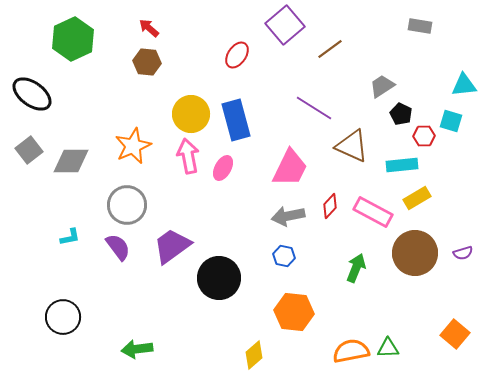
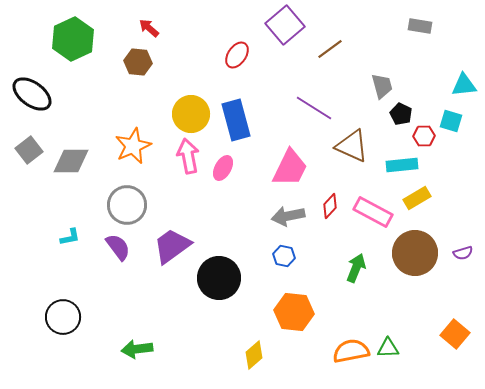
brown hexagon at (147, 62): moved 9 px left
gray trapezoid at (382, 86): rotated 108 degrees clockwise
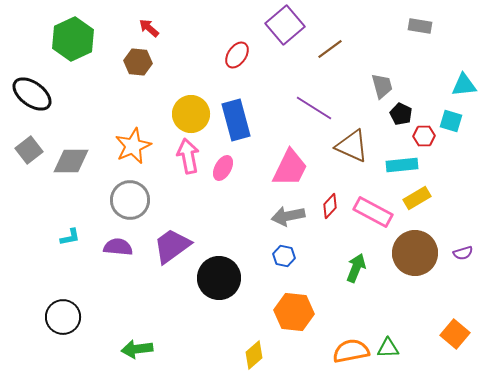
gray circle at (127, 205): moved 3 px right, 5 px up
purple semicircle at (118, 247): rotated 48 degrees counterclockwise
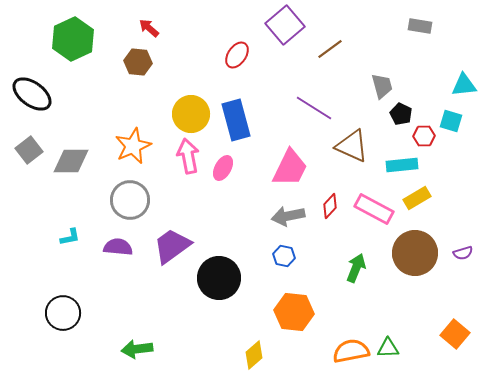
pink rectangle at (373, 212): moved 1 px right, 3 px up
black circle at (63, 317): moved 4 px up
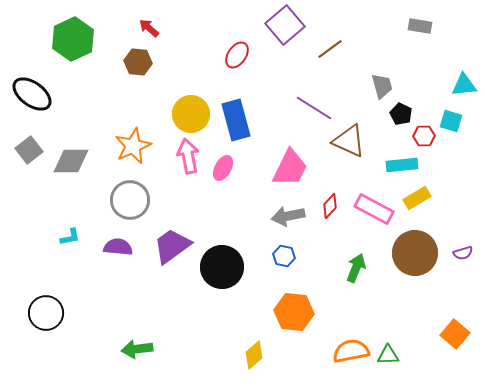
brown triangle at (352, 146): moved 3 px left, 5 px up
black circle at (219, 278): moved 3 px right, 11 px up
black circle at (63, 313): moved 17 px left
green triangle at (388, 348): moved 7 px down
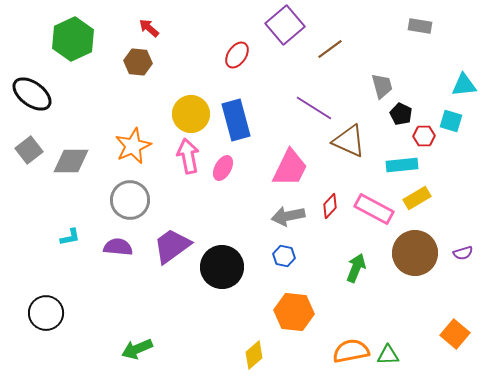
green arrow at (137, 349): rotated 16 degrees counterclockwise
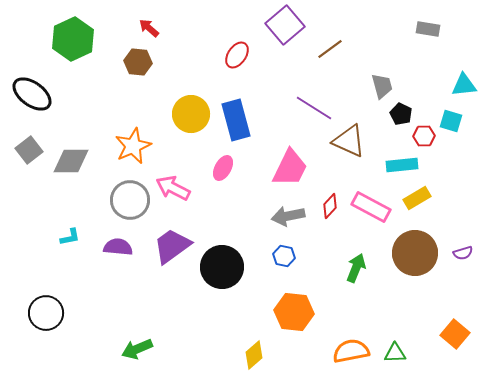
gray rectangle at (420, 26): moved 8 px right, 3 px down
pink arrow at (188, 156): moved 15 px left, 32 px down; rotated 52 degrees counterclockwise
pink rectangle at (374, 209): moved 3 px left, 2 px up
green triangle at (388, 355): moved 7 px right, 2 px up
